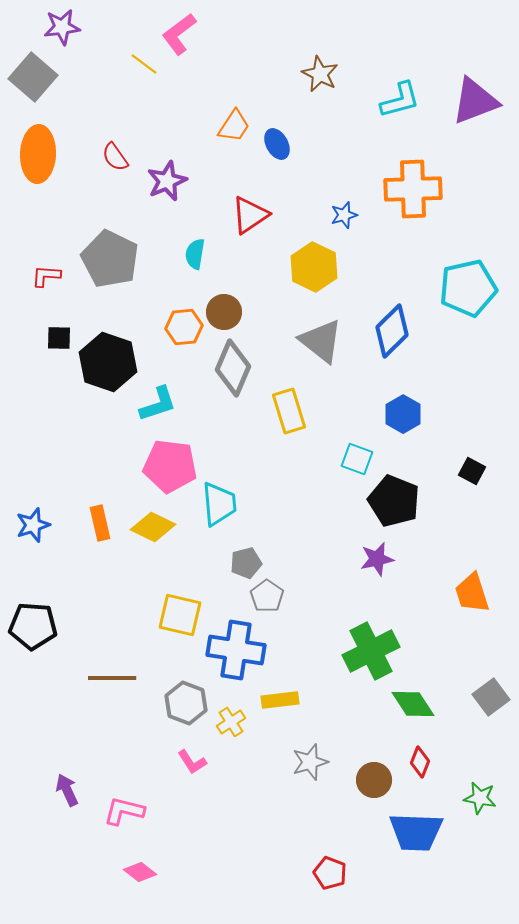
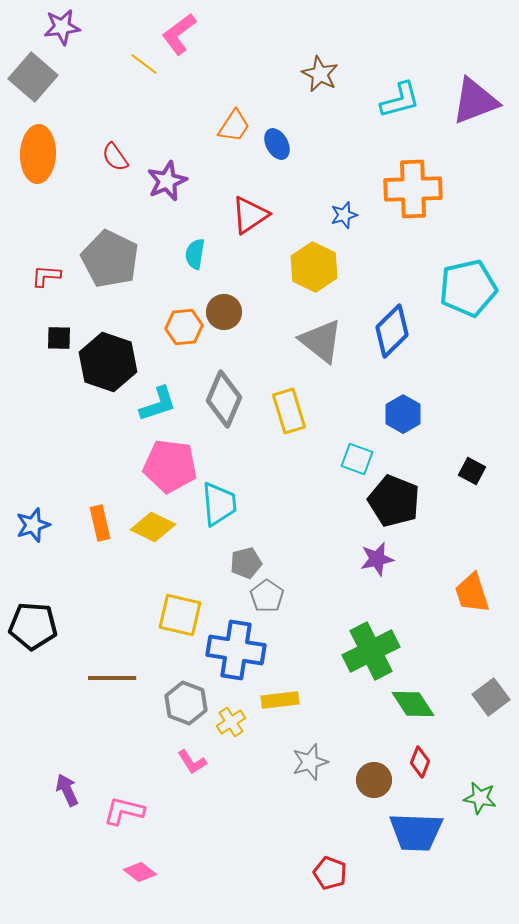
gray diamond at (233, 368): moved 9 px left, 31 px down
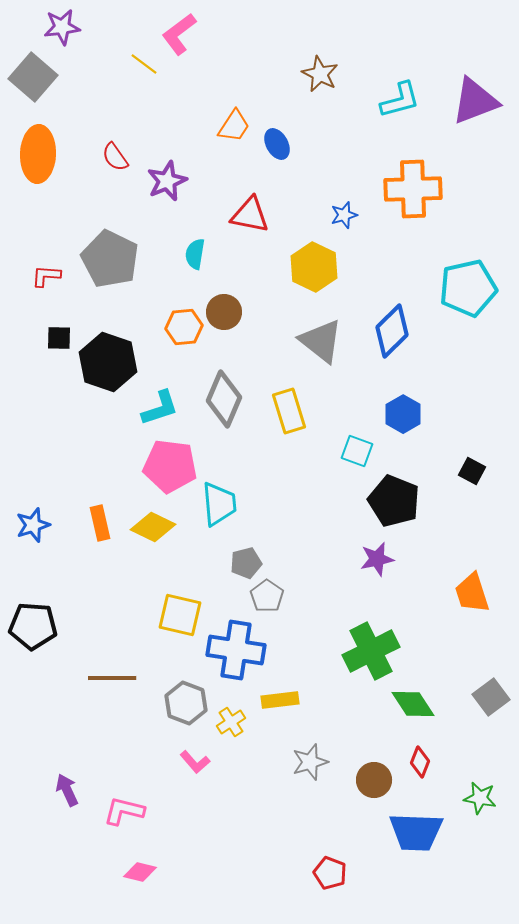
red triangle at (250, 215): rotated 45 degrees clockwise
cyan L-shape at (158, 404): moved 2 px right, 4 px down
cyan square at (357, 459): moved 8 px up
pink L-shape at (192, 762): moved 3 px right; rotated 8 degrees counterclockwise
pink diamond at (140, 872): rotated 24 degrees counterclockwise
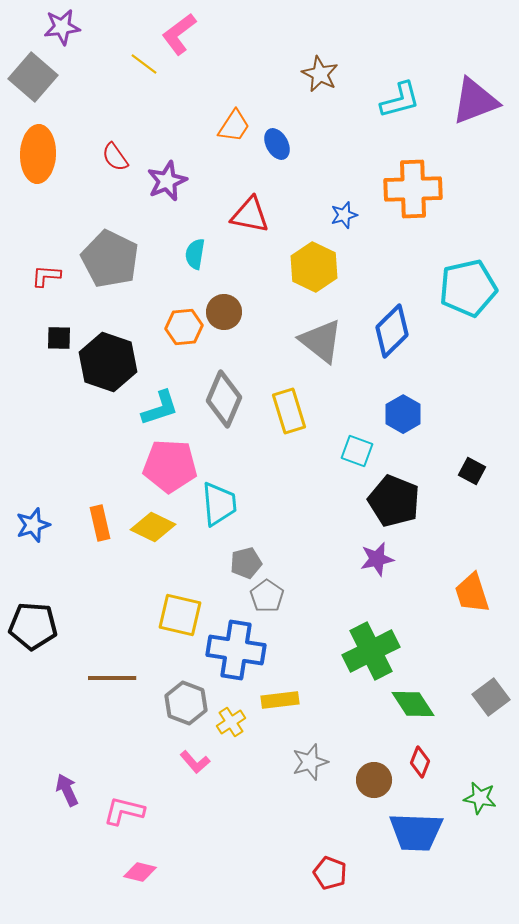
pink pentagon at (170, 466): rotated 4 degrees counterclockwise
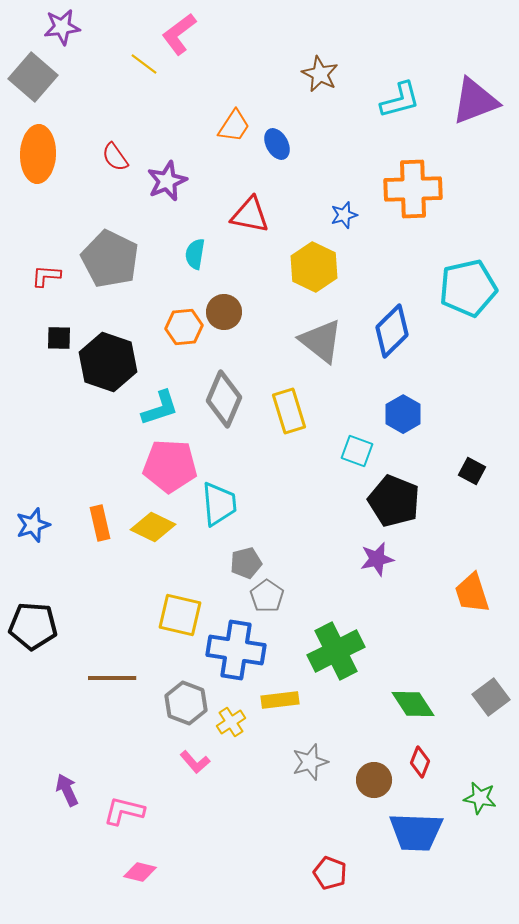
green cross at (371, 651): moved 35 px left
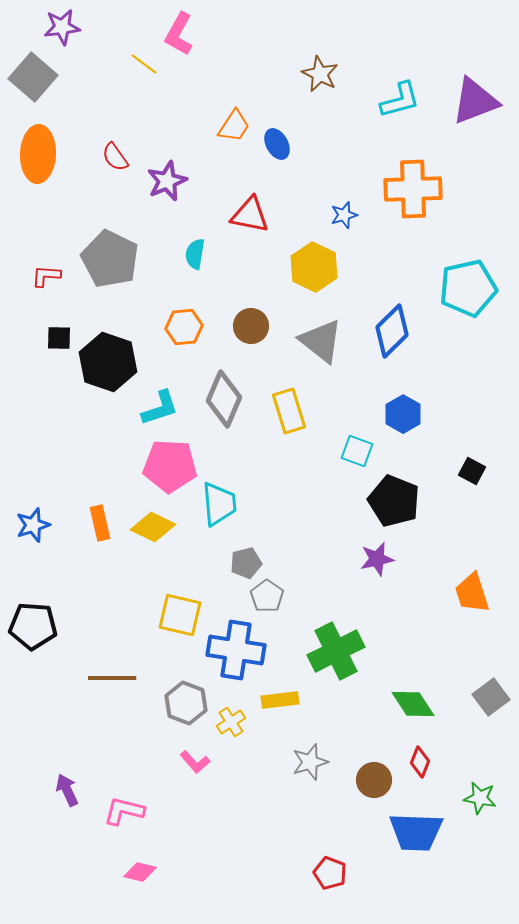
pink L-shape at (179, 34): rotated 24 degrees counterclockwise
brown circle at (224, 312): moved 27 px right, 14 px down
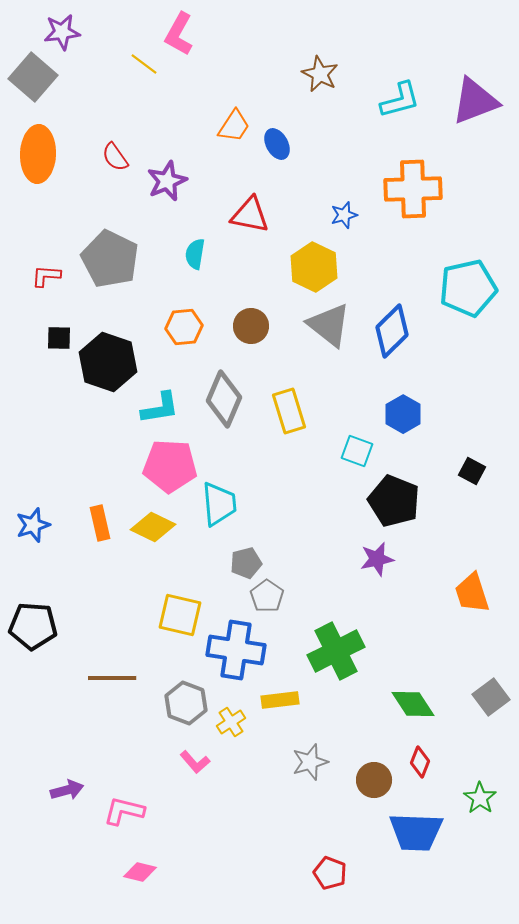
purple star at (62, 27): moved 5 px down
gray triangle at (321, 341): moved 8 px right, 16 px up
cyan L-shape at (160, 408): rotated 9 degrees clockwise
purple arrow at (67, 790): rotated 100 degrees clockwise
green star at (480, 798): rotated 24 degrees clockwise
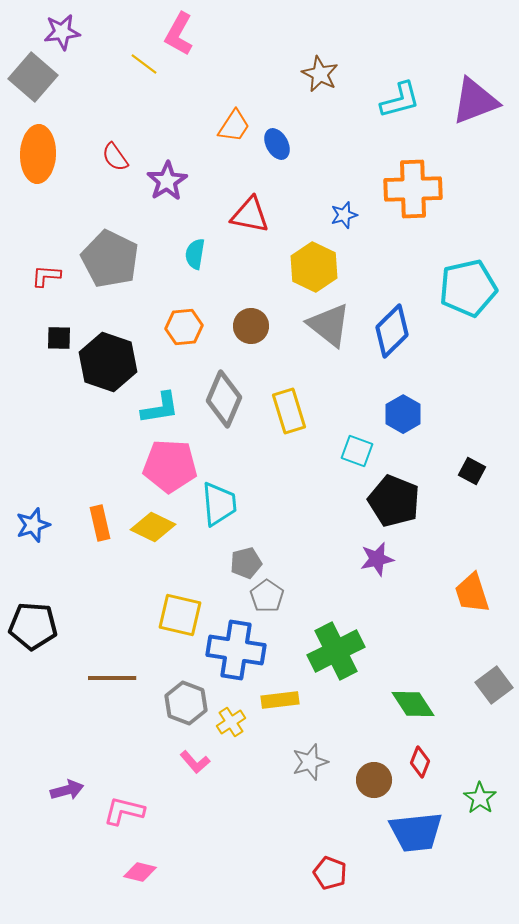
purple star at (167, 181): rotated 9 degrees counterclockwise
gray square at (491, 697): moved 3 px right, 12 px up
blue trapezoid at (416, 832): rotated 8 degrees counterclockwise
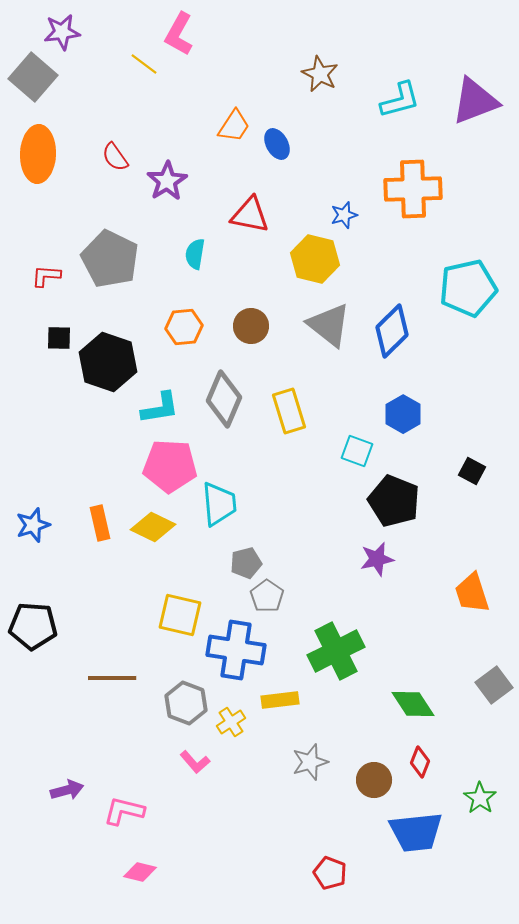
yellow hexagon at (314, 267): moved 1 px right, 8 px up; rotated 12 degrees counterclockwise
